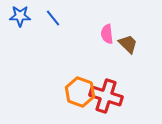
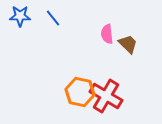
orange hexagon: rotated 8 degrees counterclockwise
red cross: rotated 12 degrees clockwise
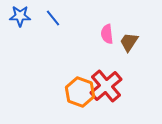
brown trapezoid: moved 1 px right, 2 px up; rotated 100 degrees counterclockwise
orange hexagon: rotated 8 degrees clockwise
red cross: moved 10 px up; rotated 20 degrees clockwise
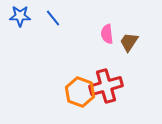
red cross: rotated 24 degrees clockwise
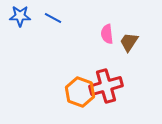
blue line: rotated 24 degrees counterclockwise
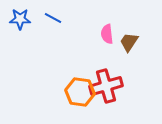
blue star: moved 3 px down
orange hexagon: rotated 12 degrees counterclockwise
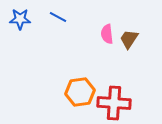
blue line: moved 5 px right, 1 px up
brown trapezoid: moved 3 px up
red cross: moved 8 px right, 17 px down; rotated 20 degrees clockwise
orange hexagon: rotated 16 degrees counterclockwise
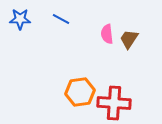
blue line: moved 3 px right, 2 px down
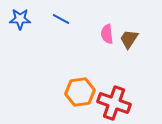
red cross: rotated 16 degrees clockwise
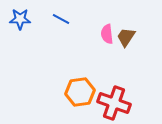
brown trapezoid: moved 3 px left, 2 px up
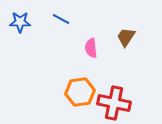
blue star: moved 3 px down
pink semicircle: moved 16 px left, 14 px down
red cross: rotated 8 degrees counterclockwise
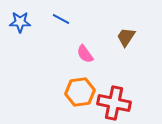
pink semicircle: moved 6 px left, 6 px down; rotated 30 degrees counterclockwise
